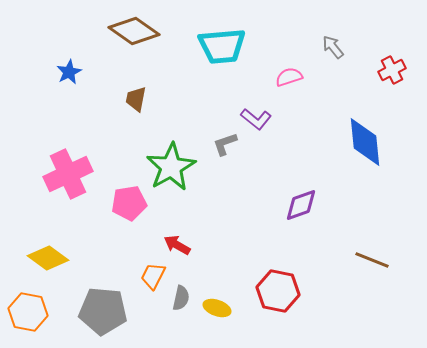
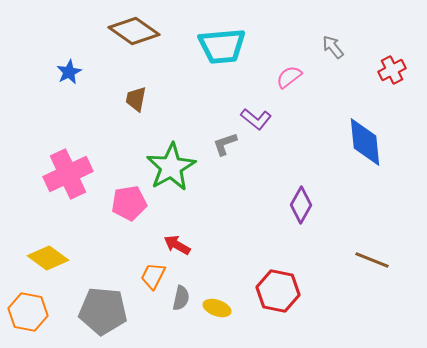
pink semicircle: rotated 20 degrees counterclockwise
purple diamond: rotated 42 degrees counterclockwise
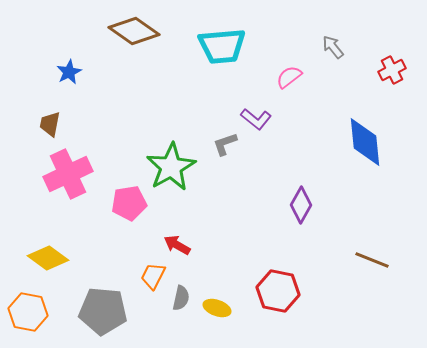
brown trapezoid: moved 86 px left, 25 px down
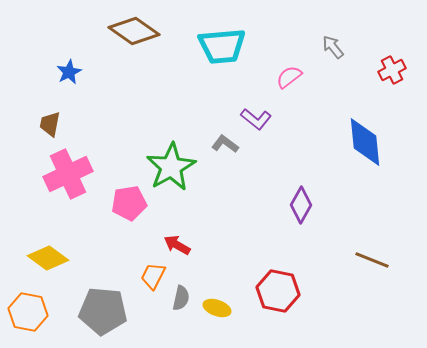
gray L-shape: rotated 56 degrees clockwise
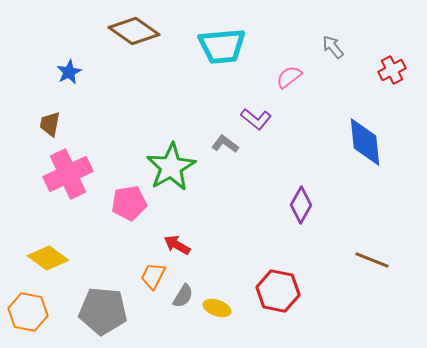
gray semicircle: moved 2 px right, 2 px up; rotated 20 degrees clockwise
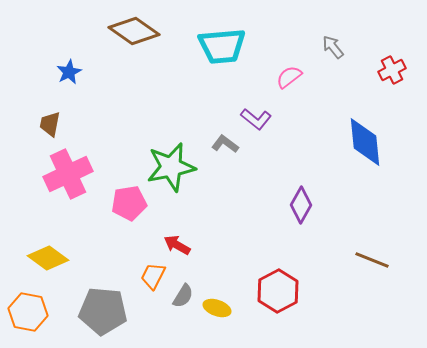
green star: rotated 18 degrees clockwise
red hexagon: rotated 21 degrees clockwise
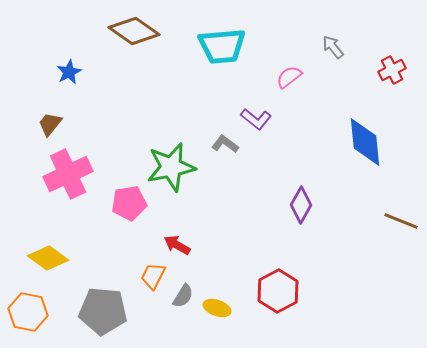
brown trapezoid: rotated 28 degrees clockwise
brown line: moved 29 px right, 39 px up
